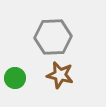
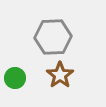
brown star: rotated 24 degrees clockwise
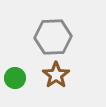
brown star: moved 4 px left
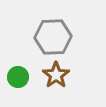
green circle: moved 3 px right, 1 px up
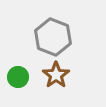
gray hexagon: rotated 24 degrees clockwise
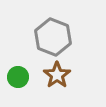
brown star: moved 1 px right
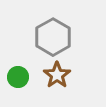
gray hexagon: rotated 9 degrees clockwise
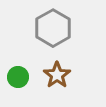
gray hexagon: moved 9 px up
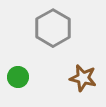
brown star: moved 26 px right, 3 px down; rotated 24 degrees counterclockwise
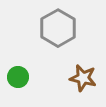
gray hexagon: moved 5 px right
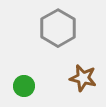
green circle: moved 6 px right, 9 px down
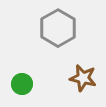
green circle: moved 2 px left, 2 px up
